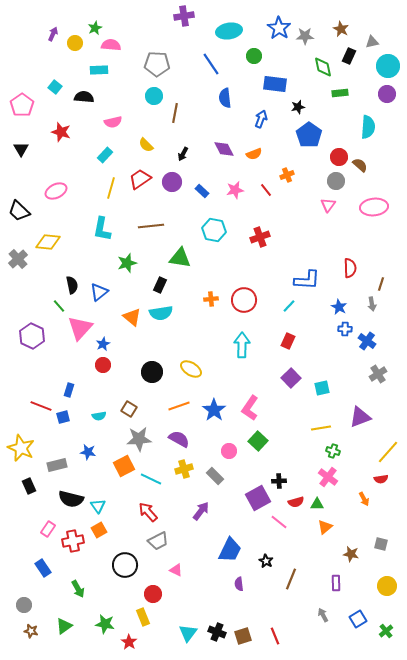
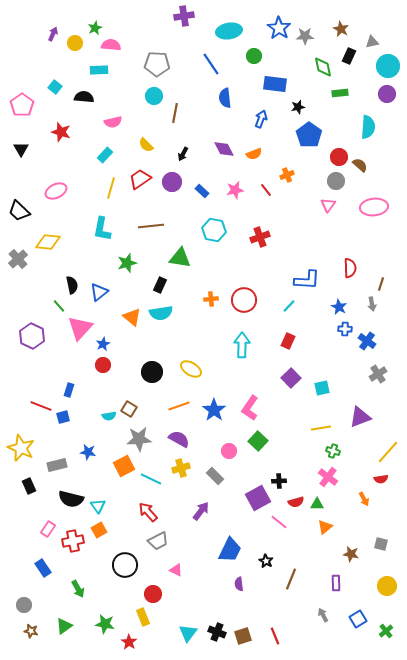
cyan semicircle at (99, 416): moved 10 px right
yellow cross at (184, 469): moved 3 px left, 1 px up
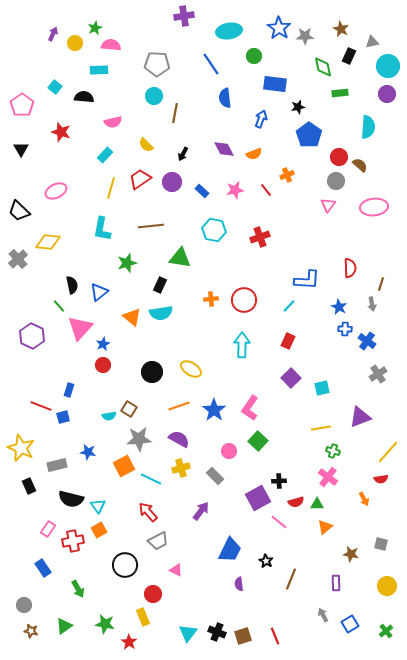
blue square at (358, 619): moved 8 px left, 5 px down
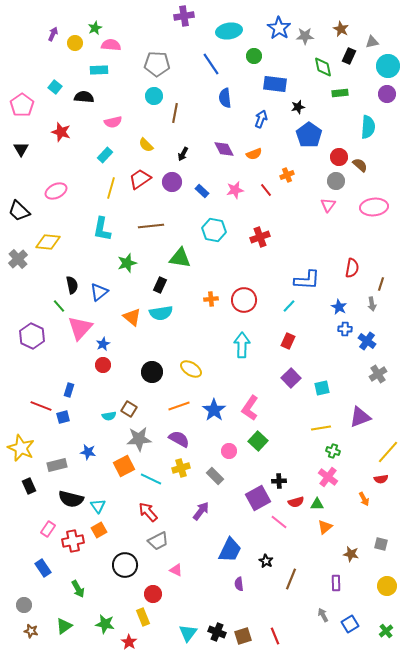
red semicircle at (350, 268): moved 2 px right; rotated 12 degrees clockwise
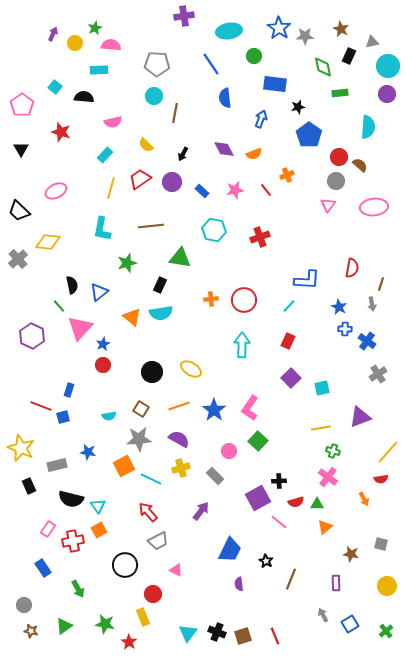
brown square at (129, 409): moved 12 px right
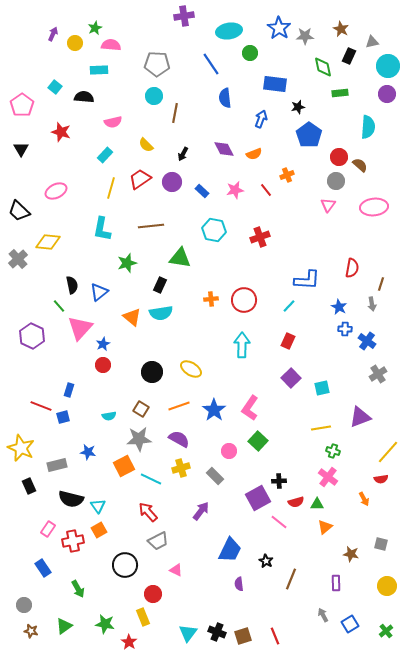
green circle at (254, 56): moved 4 px left, 3 px up
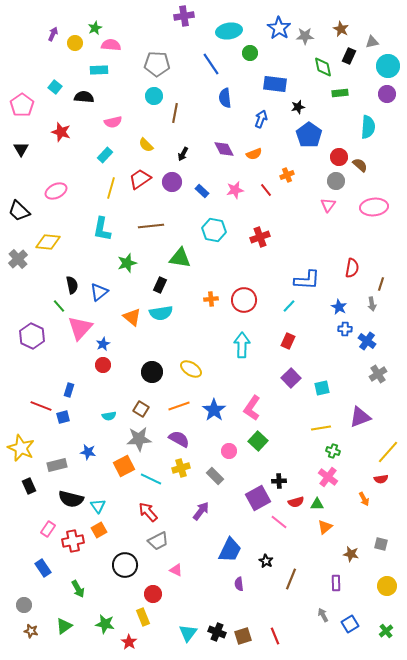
pink L-shape at (250, 408): moved 2 px right
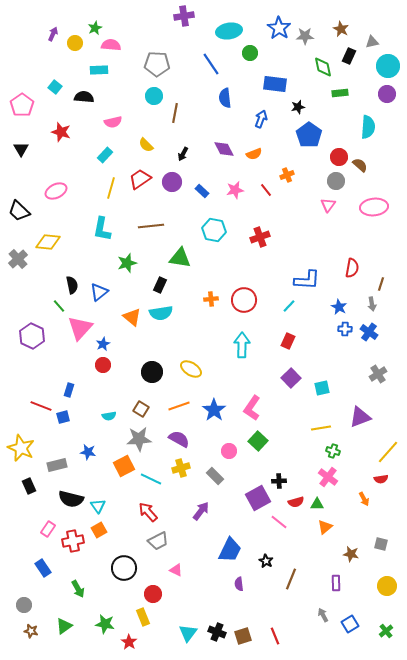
blue cross at (367, 341): moved 2 px right, 9 px up
black circle at (125, 565): moved 1 px left, 3 px down
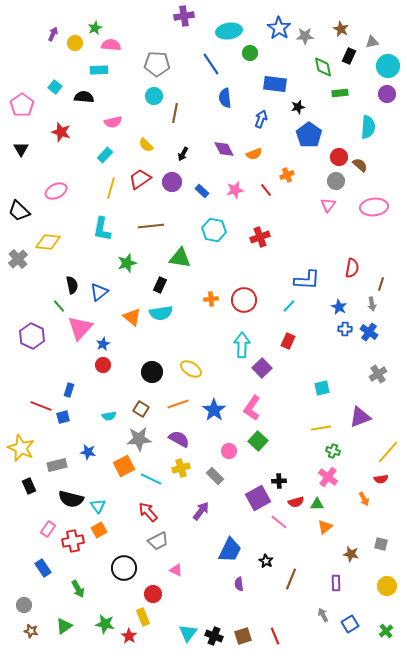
purple square at (291, 378): moved 29 px left, 10 px up
orange line at (179, 406): moved 1 px left, 2 px up
black cross at (217, 632): moved 3 px left, 4 px down
red star at (129, 642): moved 6 px up
